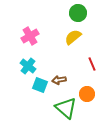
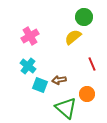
green circle: moved 6 px right, 4 px down
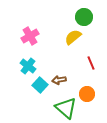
red line: moved 1 px left, 1 px up
cyan square: rotated 21 degrees clockwise
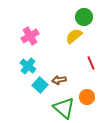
yellow semicircle: moved 1 px right, 1 px up
orange circle: moved 3 px down
green triangle: moved 2 px left
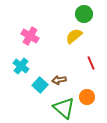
green circle: moved 3 px up
pink cross: rotated 30 degrees counterclockwise
cyan cross: moved 7 px left
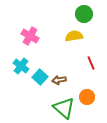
yellow semicircle: rotated 30 degrees clockwise
cyan square: moved 8 px up
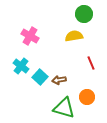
green triangle: rotated 25 degrees counterclockwise
